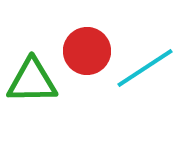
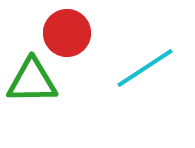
red circle: moved 20 px left, 18 px up
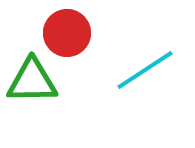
cyan line: moved 2 px down
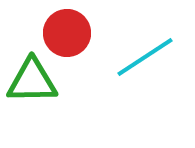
cyan line: moved 13 px up
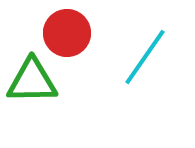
cyan line: rotated 22 degrees counterclockwise
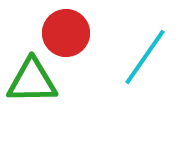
red circle: moved 1 px left
